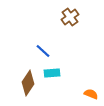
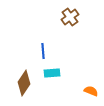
blue line: rotated 42 degrees clockwise
brown diamond: moved 4 px left
orange semicircle: moved 3 px up
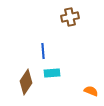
brown cross: rotated 24 degrees clockwise
brown diamond: moved 2 px right, 1 px up
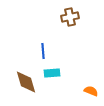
brown diamond: rotated 50 degrees counterclockwise
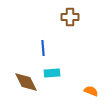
brown cross: rotated 12 degrees clockwise
blue line: moved 3 px up
brown diamond: rotated 10 degrees counterclockwise
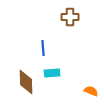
brown diamond: rotated 25 degrees clockwise
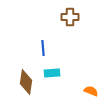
brown diamond: rotated 10 degrees clockwise
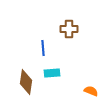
brown cross: moved 1 px left, 12 px down
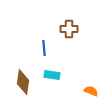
blue line: moved 1 px right
cyan rectangle: moved 2 px down; rotated 14 degrees clockwise
brown diamond: moved 3 px left
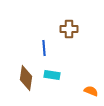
brown diamond: moved 3 px right, 4 px up
